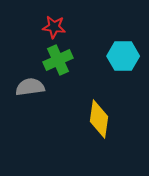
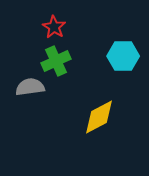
red star: rotated 25 degrees clockwise
green cross: moved 2 px left, 1 px down
yellow diamond: moved 2 px up; rotated 54 degrees clockwise
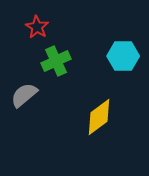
red star: moved 17 px left
gray semicircle: moved 6 px left, 8 px down; rotated 32 degrees counterclockwise
yellow diamond: rotated 9 degrees counterclockwise
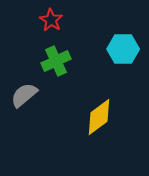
red star: moved 14 px right, 7 px up
cyan hexagon: moved 7 px up
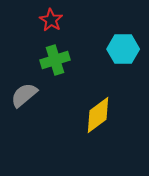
green cross: moved 1 px left, 1 px up; rotated 8 degrees clockwise
yellow diamond: moved 1 px left, 2 px up
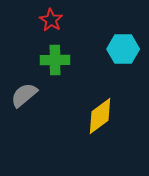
green cross: rotated 16 degrees clockwise
yellow diamond: moved 2 px right, 1 px down
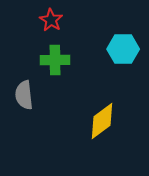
gray semicircle: rotated 56 degrees counterclockwise
yellow diamond: moved 2 px right, 5 px down
